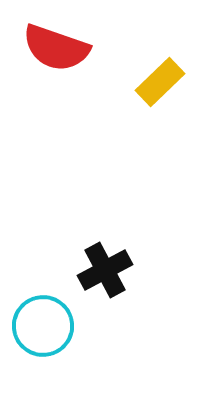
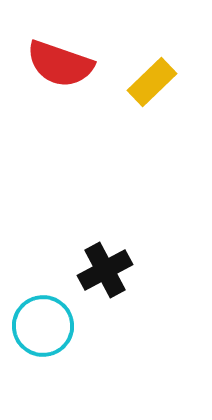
red semicircle: moved 4 px right, 16 px down
yellow rectangle: moved 8 px left
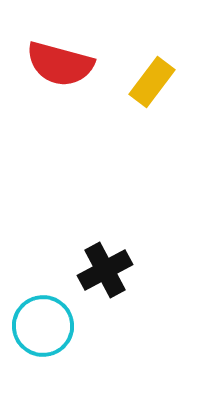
red semicircle: rotated 4 degrees counterclockwise
yellow rectangle: rotated 9 degrees counterclockwise
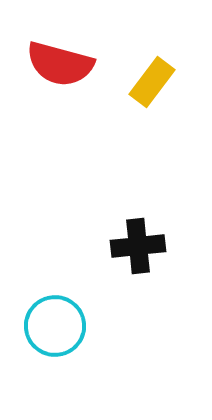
black cross: moved 33 px right, 24 px up; rotated 22 degrees clockwise
cyan circle: moved 12 px right
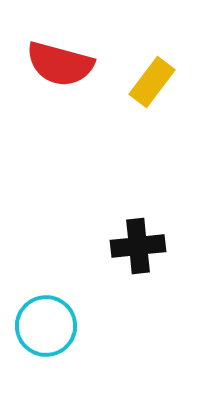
cyan circle: moved 9 px left
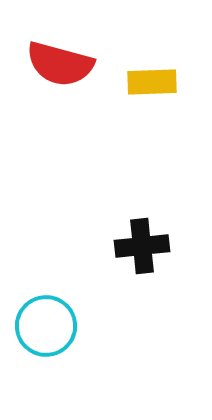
yellow rectangle: rotated 51 degrees clockwise
black cross: moved 4 px right
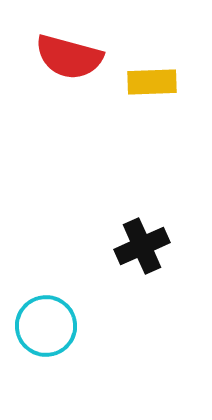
red semicircle: moved 9 px right, 7 px up
black cross: rotated 18 degrees counterclockwise
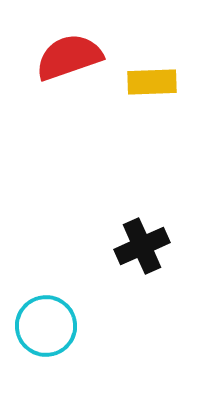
red semicircle: rotated 146 degrees clockwise
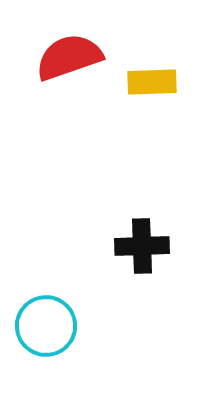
black cross: rotated 22 degrees clockwise
